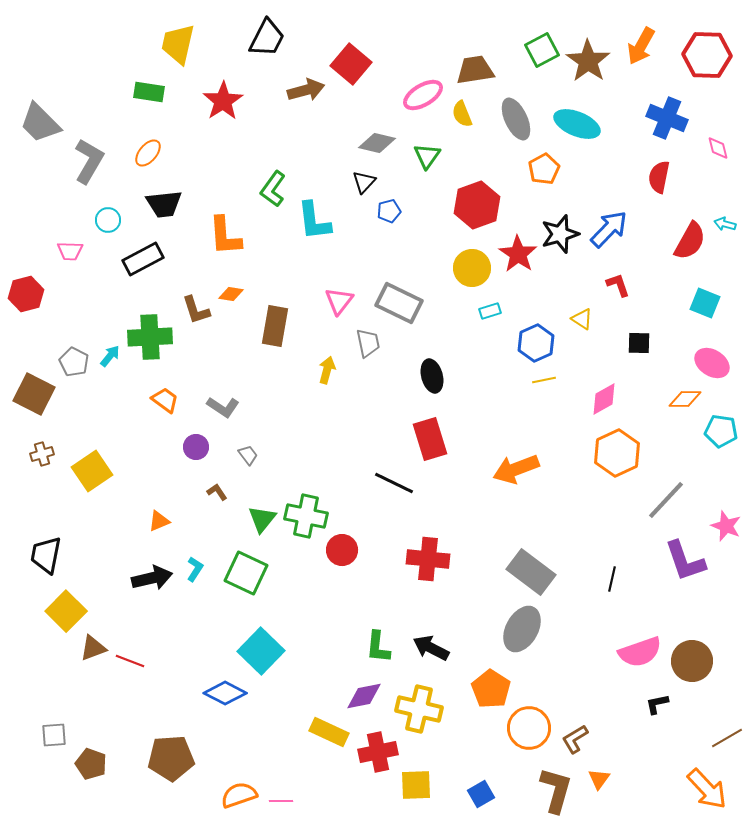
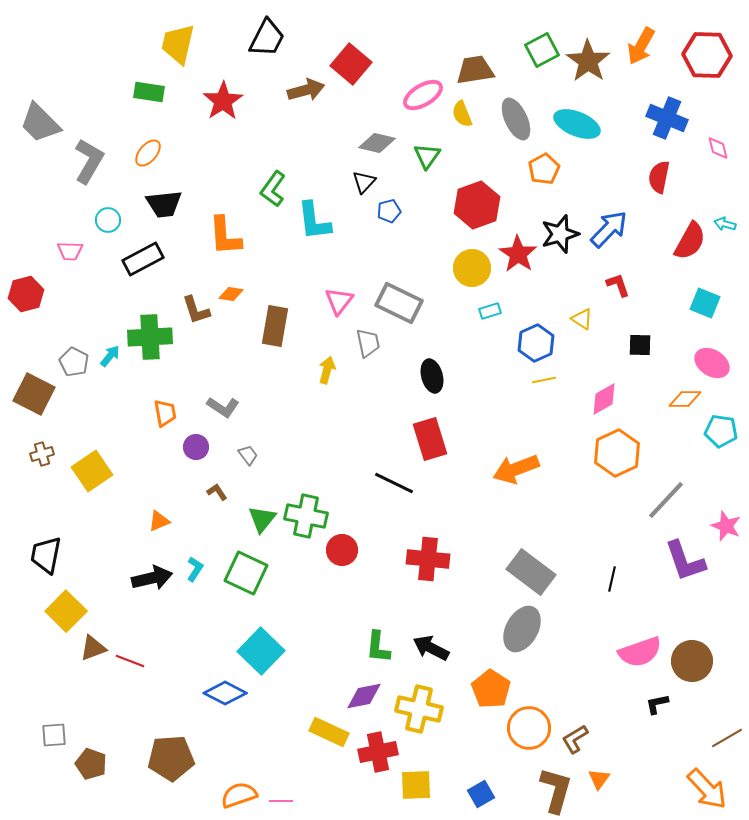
black square at (639, 343): moved 1 px right, 2 px down
orange trapezoid at (165, 400): moved 13 px down; rotated 44 degrees clockwise
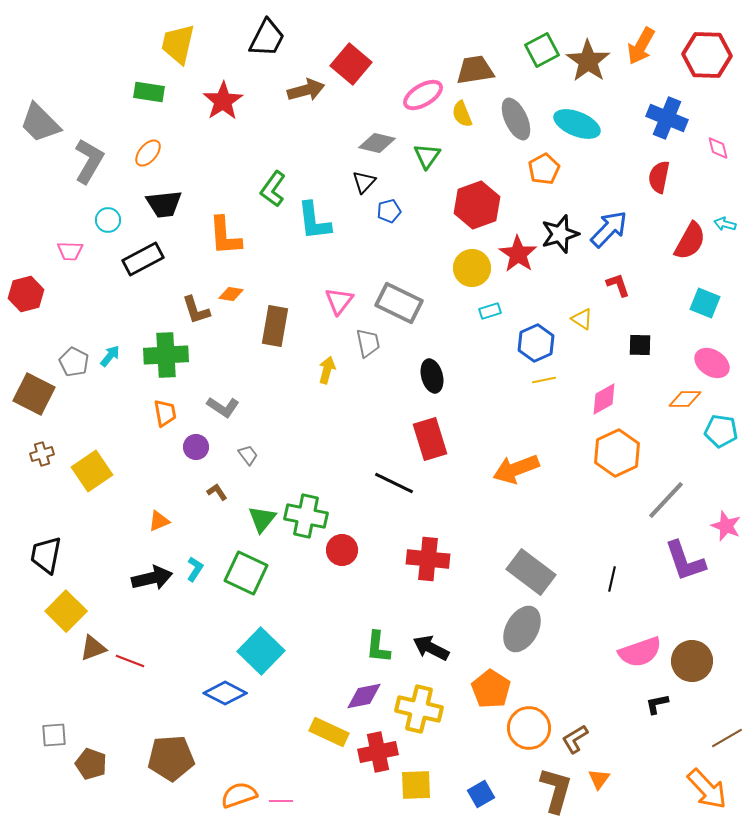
green cross at (150, 337): moved 16 px right, 18 px down
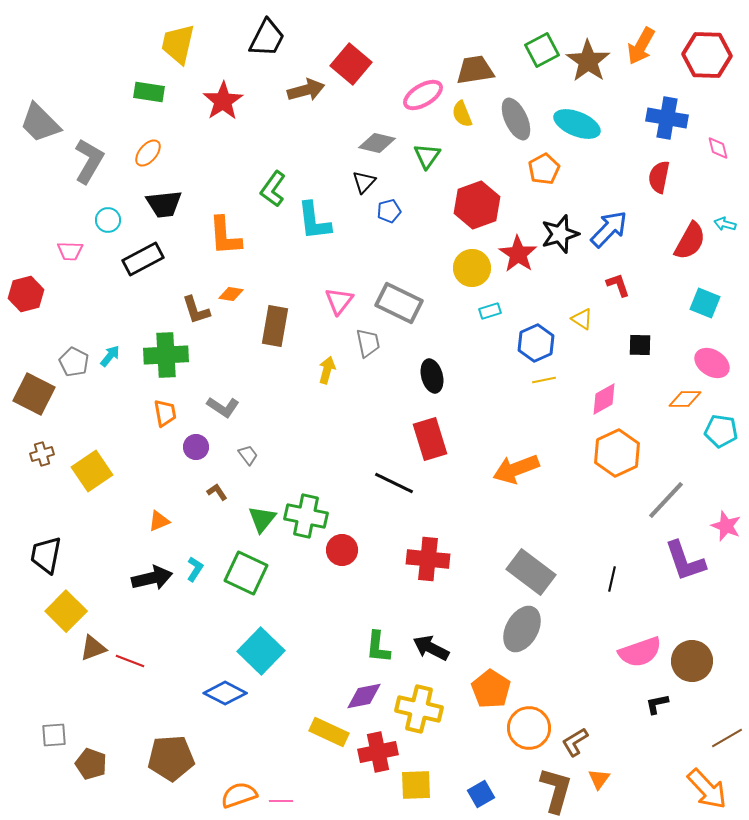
blue cross at (667, 118): rotated 12 degrees counterclockwise
brown L-shape at (575, 739): moved 3 px down
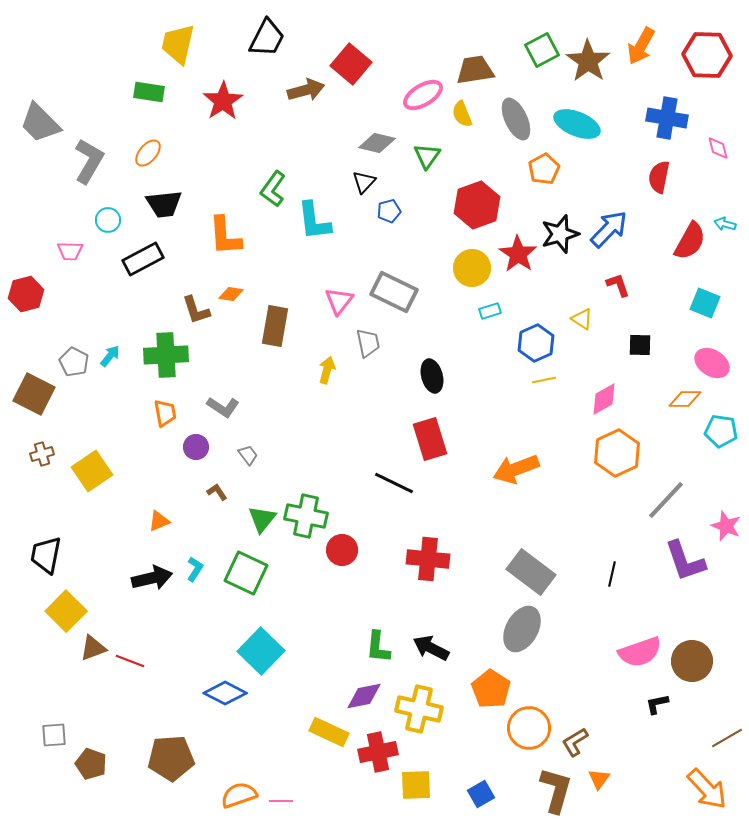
gray rectangle at (399, 303): moved 5 px left, 11 px up
black line at (612, 579): moved 5 px up
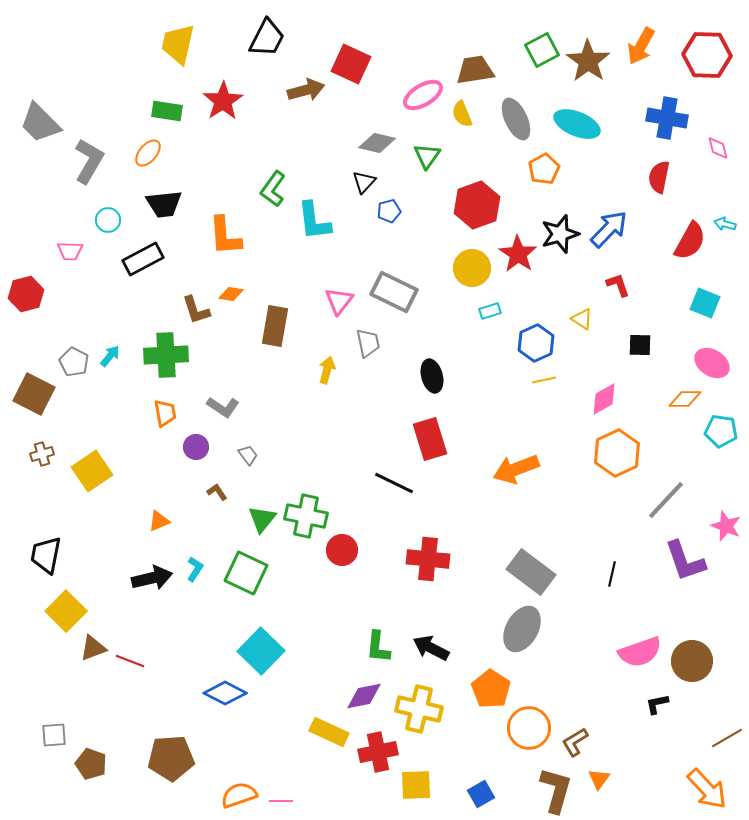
red square at (351, 64): rotated 15 degrees counterclockwise
green rectangle at (149, 92): moved 18 px right, 19 px down
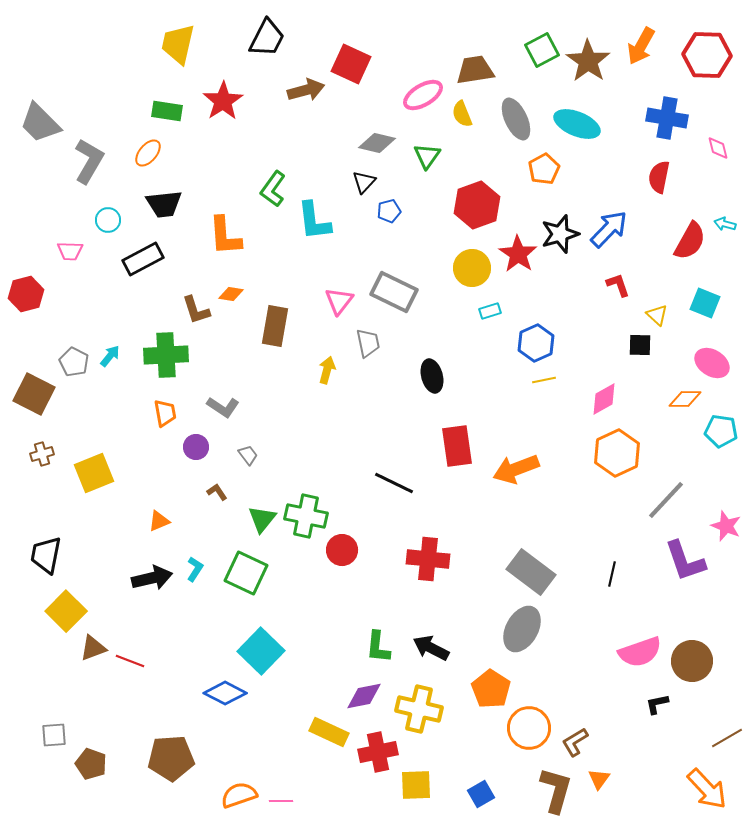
yellow triangle at (582, 319): moved 75 px right, 4 px up; rotated 10 degrees clockwise
red rectangle at (430, 439): moved 27 px right, 7 px down; rotated 9 degrees clockwise
yellow square at (92, 471): moved 2 px right, 2 px down; rotated 12 degrees clockwise
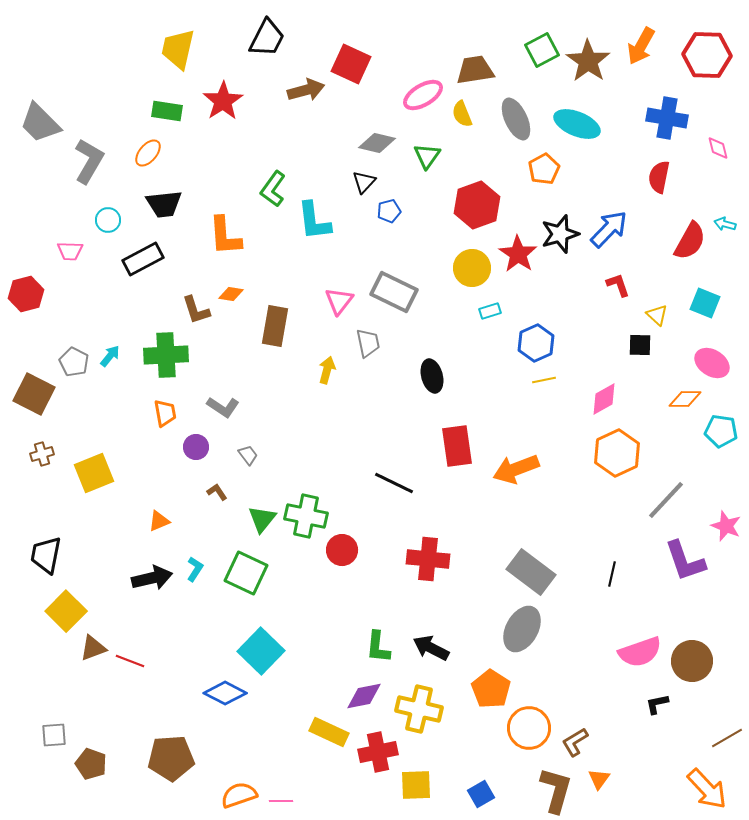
yellow trapezoid at (178, 44): moved 5 px down
